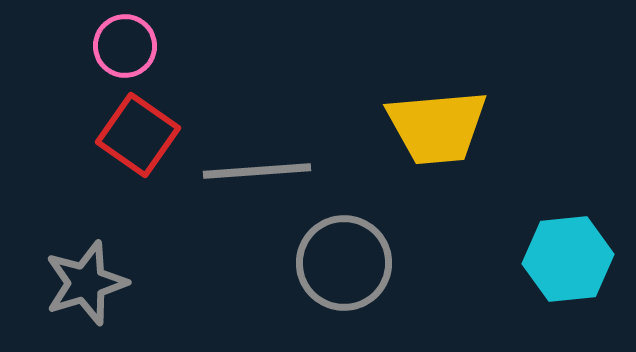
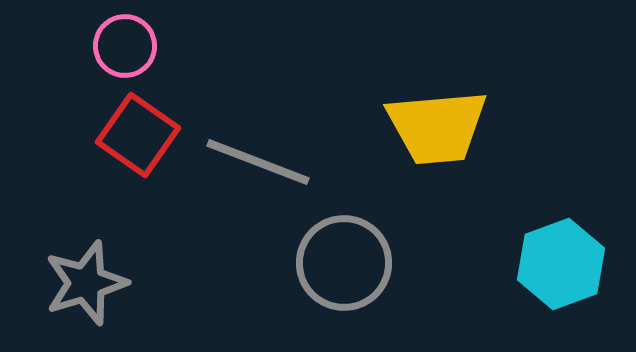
gray line: moved 1 px right, 9 px up; rotated 25 degrees clockwise
cyan hexagon: moved 7 px left, 5 px down; rotated 14 degrees counterclockwise
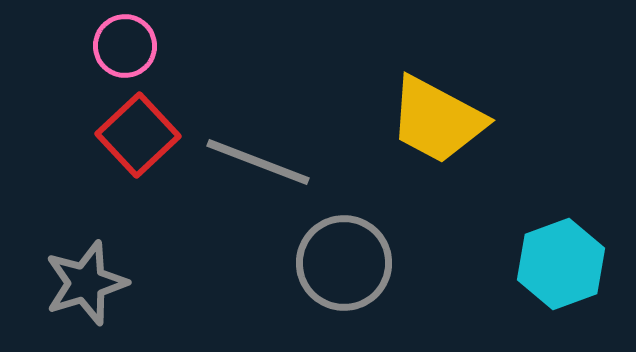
yellow trapezoid: moved 7 px up; rotated 33 degrees clockwise
red square: rotated 12 degrees clockwise
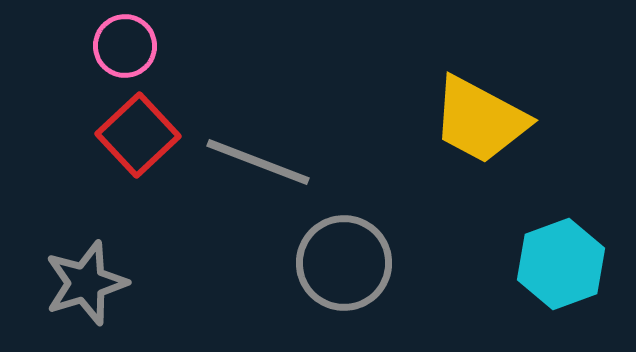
yellow trapezoid: moved 43 px right
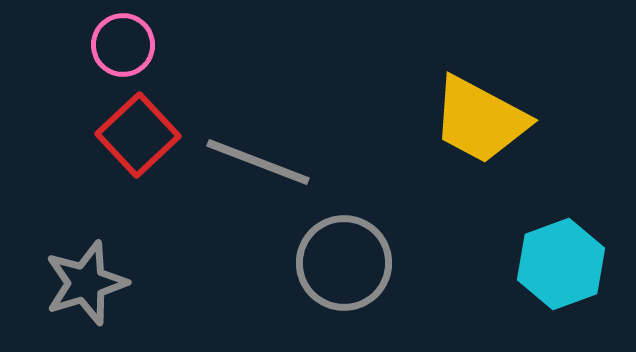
pink circle: moved 2 px left, 1 px up
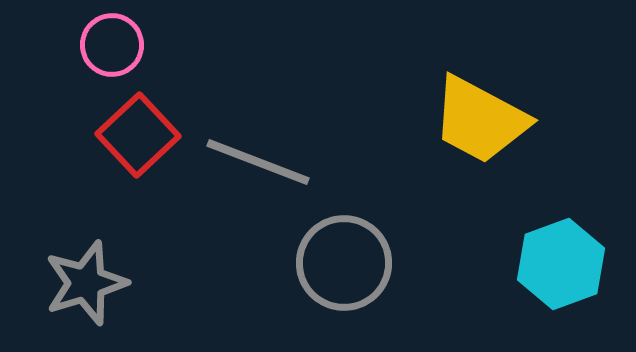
pink circle: moved 11 px left
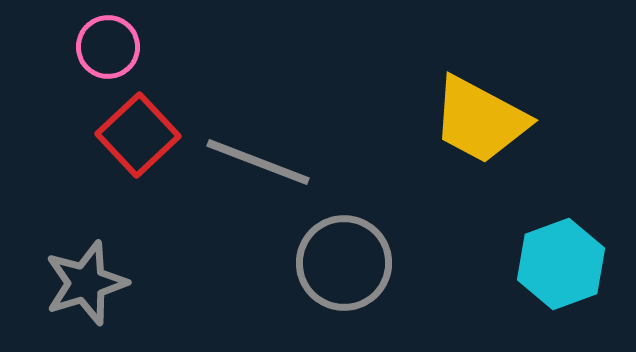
pink circle: moved 4 px left, 2 px down
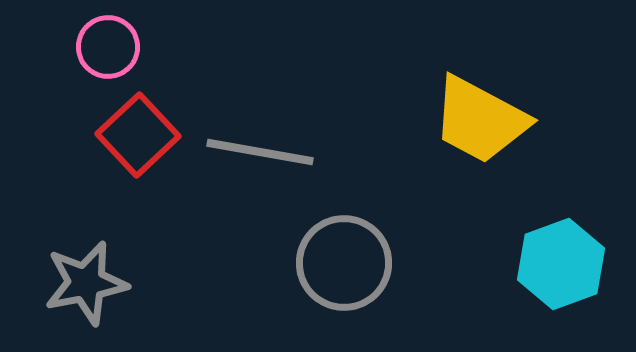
gray line: moved 2 px right, 10 px up; rotated 11 degrees counterclockwise
gray star: rotated 6 degrees clockwise
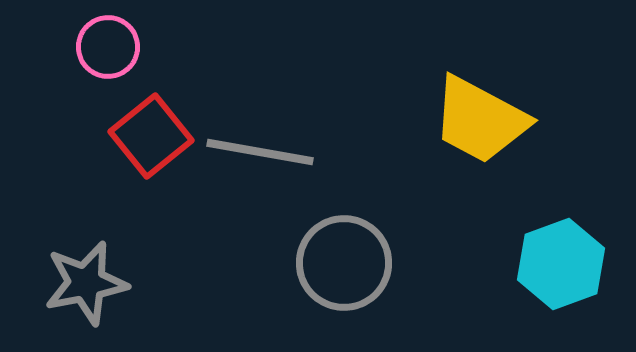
red square: moved 13 px right, 1 px down; rotated 4 degrees clockwise
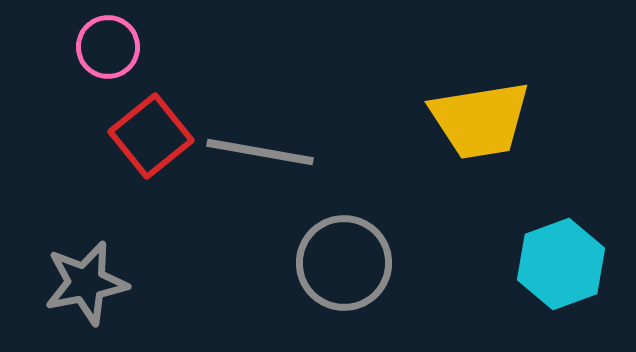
yellow trapezoid: rotated 37 degrees counterclockwise
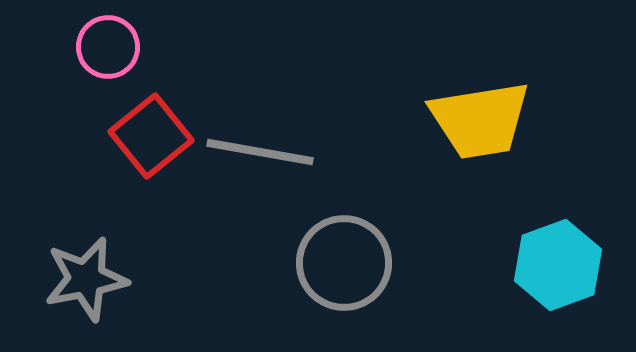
cyan hexagon: moved 3 px left, 1 px down
gray star: moved 4 px up
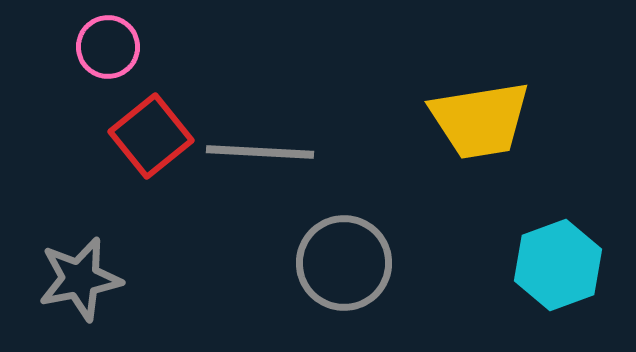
gray line: rotated 7 degrees counterclockwise
gray star: moved 6 px left
